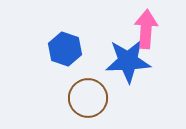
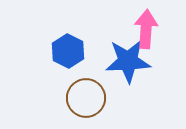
blue hexagon: moved 3 px right, 2 px down; rotated 8 degrees clockwise
brown circle: moved 2 px left
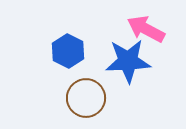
pink arrow: rotated 66 degrees counterclockwise
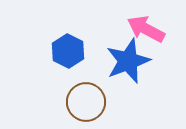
blue star: rotated 18 degrees counterclockwise
brown circle: moved 4 px down
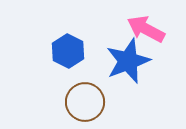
brown circle: moved 1 px left
